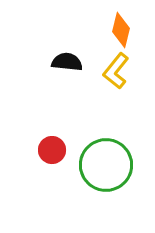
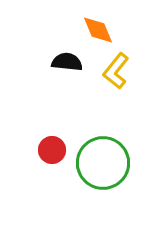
orange diamond: moved 23 px left; rotated 36 degrees counterclockwise
green circle: moved 3 px left, 2 px up
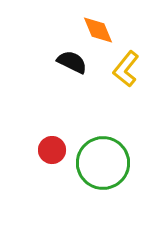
black semicircle: moved 5 px right; rotated 20 degrees clockwise
yellow L-shape: moved 10 px right, 2 px up
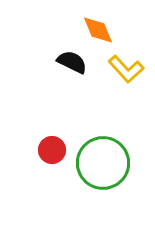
yellow L-shape: rotated 81 degrees counterclockwise
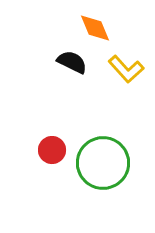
orange diamond: moved 3 px left, 2 px up
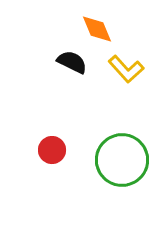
orange diamond: moved 2 px right, 1 px down
green circle: moved 19 px right, 3 px up
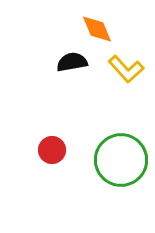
black semicircle: rotated 36 degrees counterclockwise
green circle: moved 1 px left
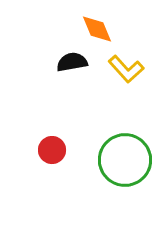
green circle: moved 4 px right
